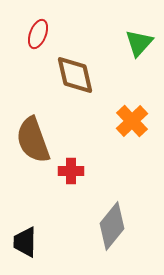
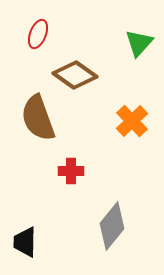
brown diamond: rotated 42 degrees counterclockwise
brown semicircle: moved 5 px right, 22 px up
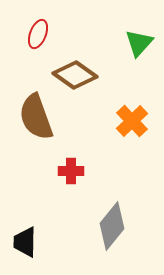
brown semicircle: moved 2 px left, 1 px up
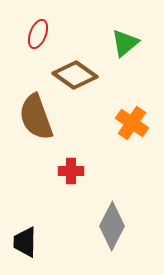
green triangle: moved 14 px left; rotated 8 degrees clockwise
orange cross: moved 2 px down; rotated 12 degrees counterclockwise
gray diamond: rotated 12 degrees counterclockwise
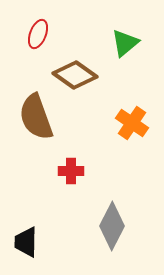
black trapezoid: moved 1 px right
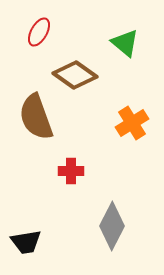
red ellipse: moved 1 px right, 2 px up; rotated 8 degrees clockwise
green triangle: rotated 40 degrees counterclockwise
orange cross: rotated 24 degrees clockwise
black trapezoid: rotated 100 degrees counterclockwise
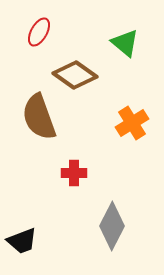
brown semicircle: moved 3 px right
red cross: moved 3 px right, 2 px down
black trapezoid: moved 4 px left, 1 px up; rotated 12 degrees counterclockwise
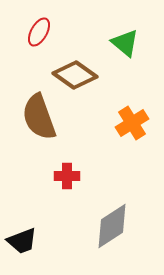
red cross: moved 7 px left, 3 px down
gray diamond: rotated 30 degrees clockwise
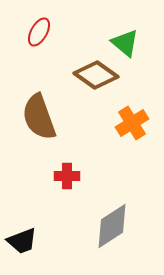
brown diamond: moved 21 px right
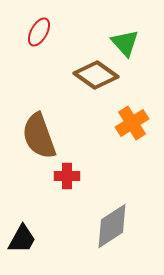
green triangle: rotated 8 degrees clockwise
brown semicircle: moved 19 px down
black trapezoid: moved 2 px up; rotated 40 degrees counterclockwise
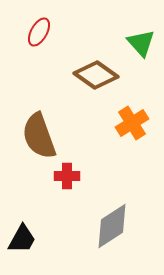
green triangle: moved 16 px right
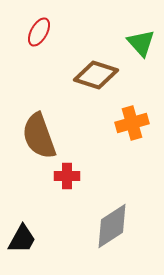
brown diamond: rotated 18 degrees counterclockwise
orange cross: rotated 16 degrees clockwise
